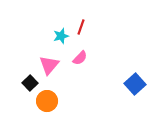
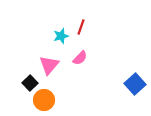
orange circle: moved 3 px left, 1 px up
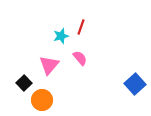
pink semicircle: rotated 84 degrees counterclockwise
black square: moved 6 px left
orange circle: moved 2 px left
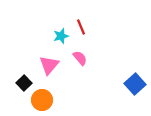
red line: rotated 42 degrees counterclockwise
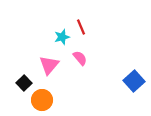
cyan star: moved 1 px right, 1 px down
blue square: moved 1 px left, 3 px up
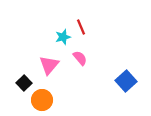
cyan star: moved 1 px right
blue square: moved 8 px left
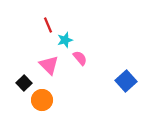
red line: moved 33 px left, 2 px up
cyan star: moved 2 px right, 3 px down
pink triangle: rotated 25 degrees counterclockwise
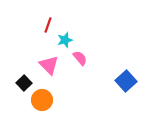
red line: rotated 42 degrees clockwise
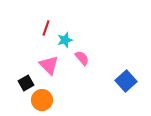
red line: moved 2 px left, 3 px down
pink semicircle: moved 2 px right
black square: moved 2 px right; rotated 14 degrees clockwise
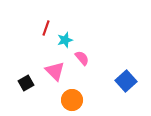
pink triangle: moved 6 px right, 6 px down
orange circle: moved 30 px right
